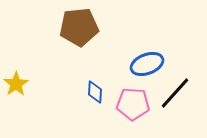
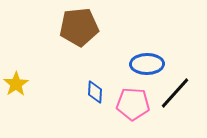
blue ellipse: rotated 20 degrees clockwise
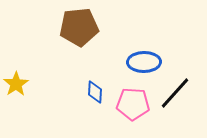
blue ellipse: moved 3 px left, 2 px up
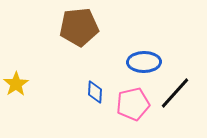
pink pentagon: rotated 16 degrees counterclockwise
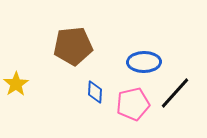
brown pentagon: moved 6 px left, 19 px down
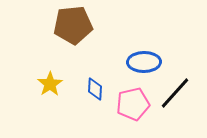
brown pentagon: moved 21 px up
yellow star: moved 34 px right
blue diamond: moved 3 px up
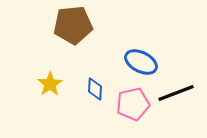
blue ellipse: moved 3 px left; rotated 28 degrees clockwise
black line: moved 1 px right; rotated 27 degrees clockwise
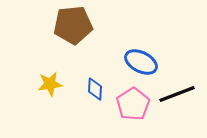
yellow star: rotated 25 degrees clockwise
black line: moved 1 px right, 1 px down
pink pentagon: rotated 20 degrees counterclockwise
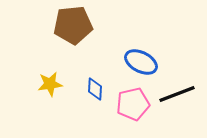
pink pentagon: rotated 20 degrees clockwise
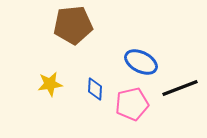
black line: moved 3 px right, 6 px up
pink pentagon: moved 1 px left
